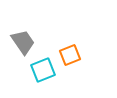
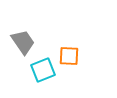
orange square: moved 1 px left, 1 px down; rotated 25 degrees clockwise
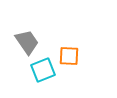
gray trapezoid: moved 4 px right
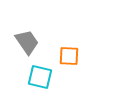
cyan square: moved 3 px left, 7 px down; rotated 35 degrees clockwise
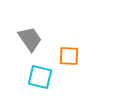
gray trapezoid: moved 3 px right, 3 px up
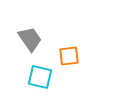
orange square: rotated 10 degrees counterclockwise
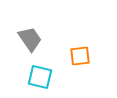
orange square: moved 11 px right
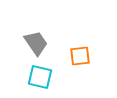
gray trapezoid: moved 6 px right, 4 px down
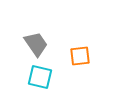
gray trapezoid: moved 1 px down
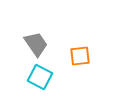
cyan square: rotated 15 degrees clockwise
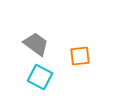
gray trapezoid: rotated 20 degrees counterclockwise
